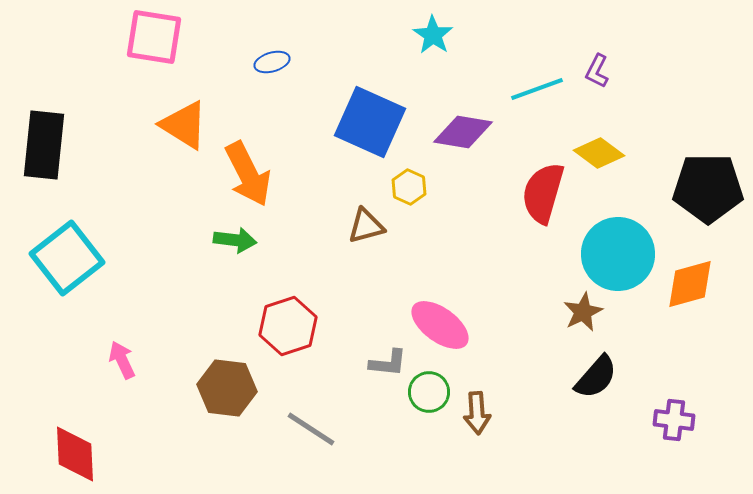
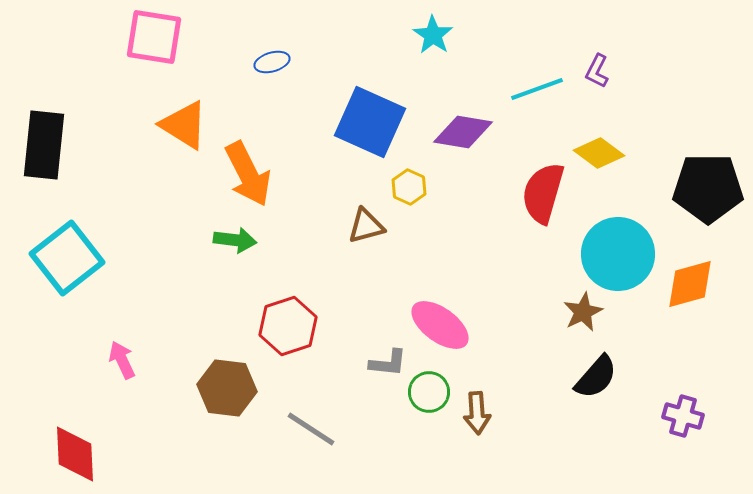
purple cross: moved 9 px right, 4 px up; rotated 9 degrees clockwise
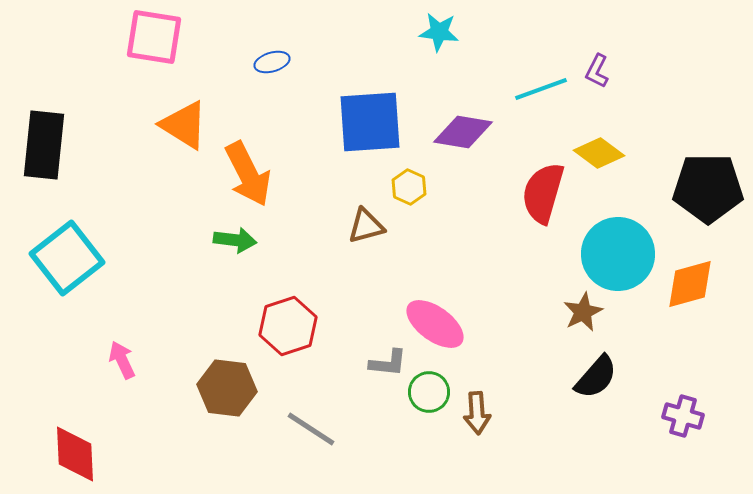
cyan star: moved 6 px right, 3 px up; rotated 27 degrees counterclockwise
cyan line: moved 4 px right
blue square: rotated 28 degrees counterclockwise
pink ellipse: moved 5 px left, 1 px up
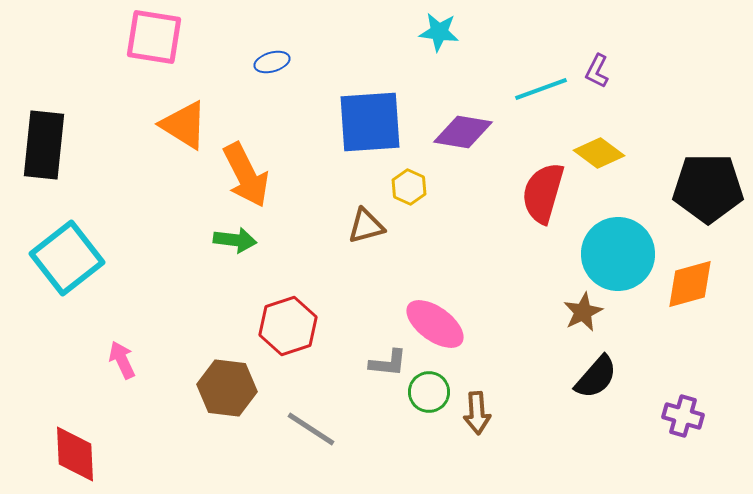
orange arrow: moved 2 px left, 1 px down
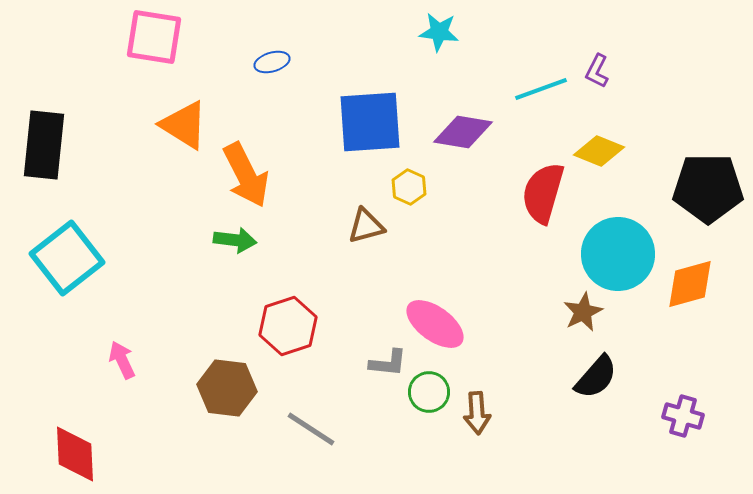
yellow diamond: moved 2 px up; rotated 15 degrees counterclockwise
